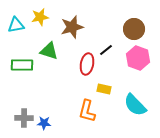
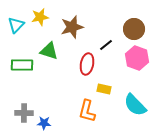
cyan triangle: rotated 36 degrees counterclockwise
black line: moved 5 px up
pink hexagon: moved 1 px left
gray cross: moved 5 px up
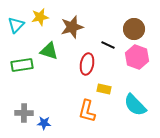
black line: moved 2 px right; rotated 64 degrees clockwise
pink hexagon: moved 1 px up
green rectangle: rotated 10 degrees counterclockwise
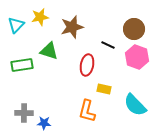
red ellipse: moved 1 px down
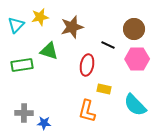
pink hexagon: moved 2 px down; rotated 20 degrees counterclockwise
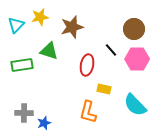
black line: moved 3 px right, 5 px down; rotated 24 degrees clockwise
orange L-shape: moved 1 px right, 1 px down
blue star: rotated 24 degrees counterclockwise
